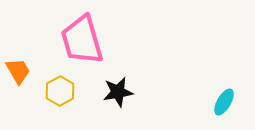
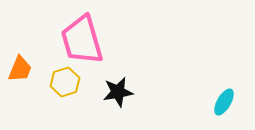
orange trapezoid: moved 2 px right, 2 px up; rotated 52 degrees clockwise
yellow hexagon: moved 5 px right, 9 px up; rotated 12 degrees clockwise
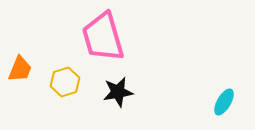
pink trapezoid: moved 21 px right, 3 px up
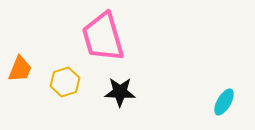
black star: moved 2 px right; rotated 12 degrees clockwise
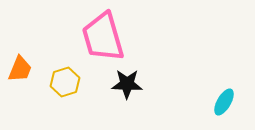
black star: moved 7 px right, 8 px up
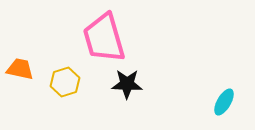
pink trapezoid: moved 1 px right, 1 px down
orange trapezoid: rotated 100 degrees counterclockwise
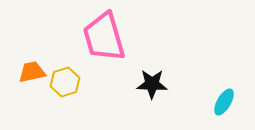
pink trapezoid: moved 1 px up
orange trapezoid: moved 12 px right, 3 px down; rotated 24 degrees counterclockwise
black star: moved 25 px right
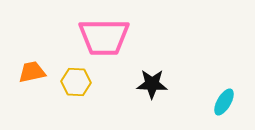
pink trapezoid: rotated 74 degrees counterclockwise
yellow hexagon: moved 11 px right; rotated 20 degrees clockwise
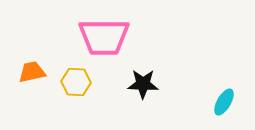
black star: moved 9 px left
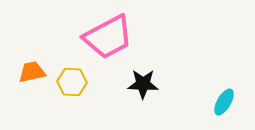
pink trapezoid: moved 4 px right; rotated 28 degrees counterclockwise
yellow hexagon: moved 4 px left
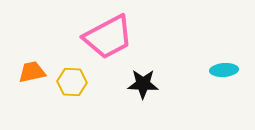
cyan ellipse: moved 32 px up; rotated 56 degrees clockwise
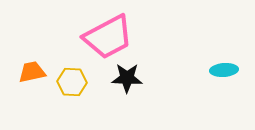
black star: moved 16 px left, 6 px up
